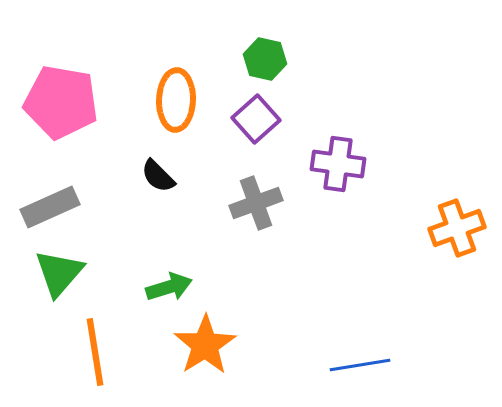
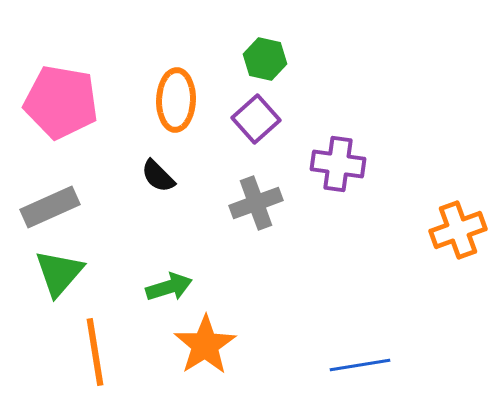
orange cross: moved 1 px right, 2 px down
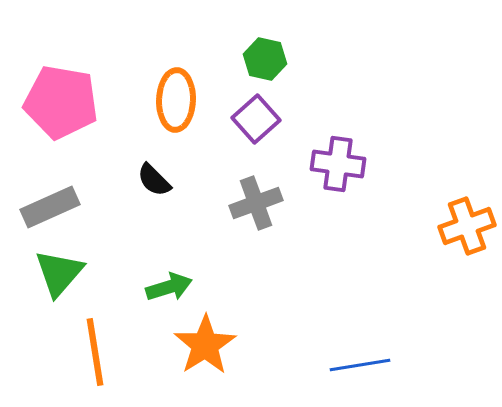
black semicircle: moved 4 px left, 4 px down
orange cross: moved 9 px right, 4 px up
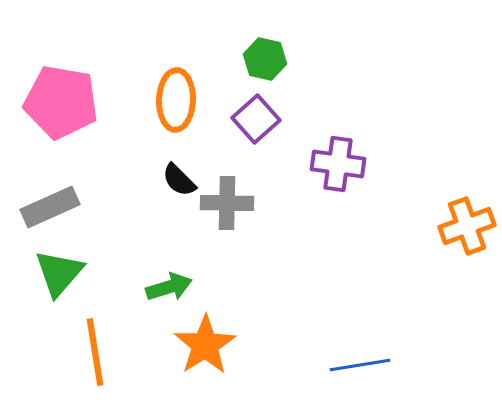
black semicircle: moved 25 px right
gray cross: moved 29 px left; rotated 21 degrees clockwise
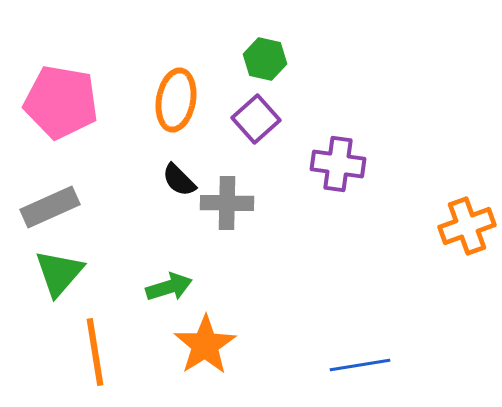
orange ellipse: rotated 8 degrees clockwise
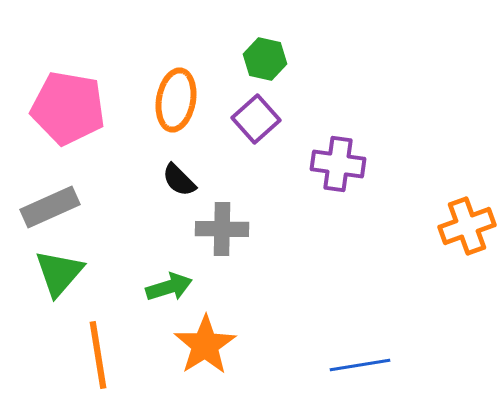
pink pentagon: moved 7 px right, 6 px down
gray cross: moved 5 px left, 26 px down
orange line: moved 3 px right, 3 px down
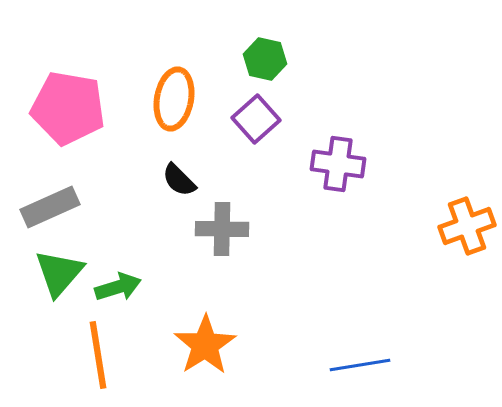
orange ellipse: moved 2 px left, 1 px up
green arrow: moved 51 px left
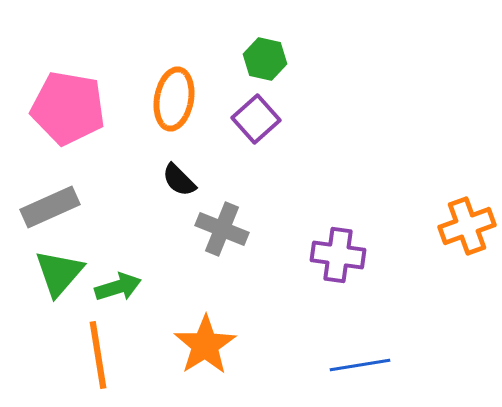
purple cross: moved 91 px down
gray cross: rotated 21 degrees clockwise
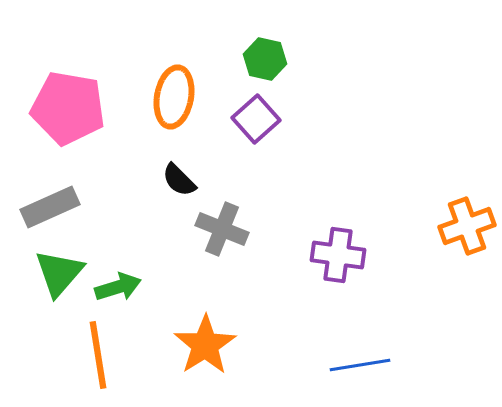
orange ellipse: moved 2 px up
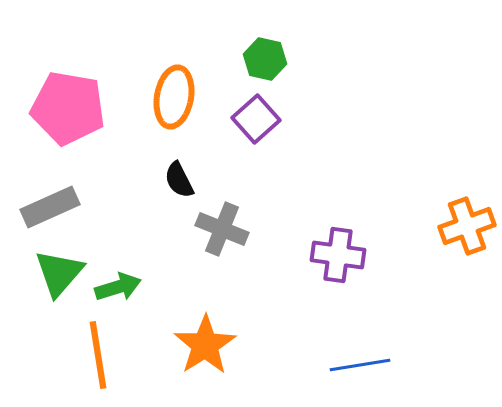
black semicircle: rotated 18 degrees clockwise
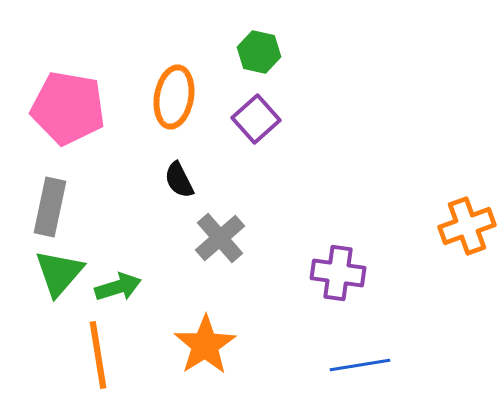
green hexagon: moved 6 px left, 7 px up
gray rectangle: rotated 54 degrees counterclockwise
gray cross: moved 2 px left, 9 px down; rotated 27 degrees clockwise
purple cross: moved 18 px down
